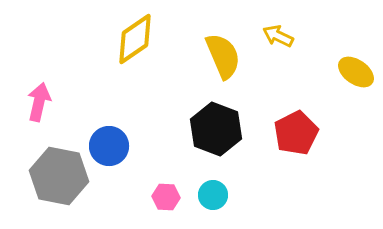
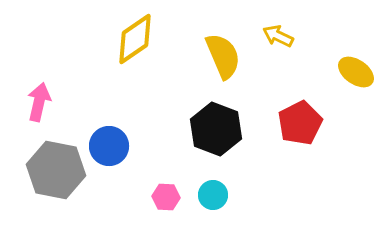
red pentagon: moved 4 px right, 10 px up
gray hexagon: moved 3 px left, 6 px up
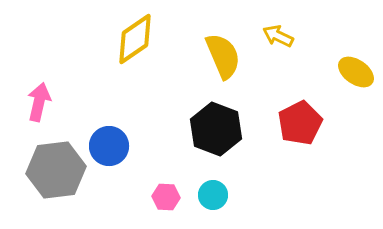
gray hexagon: rotated 18 degrees counterclockwise
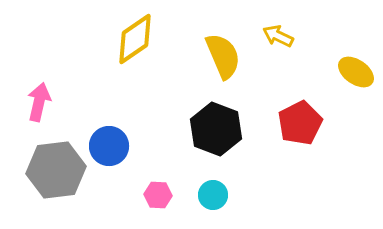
pink hexagon: moved 8 px left, 2 px up
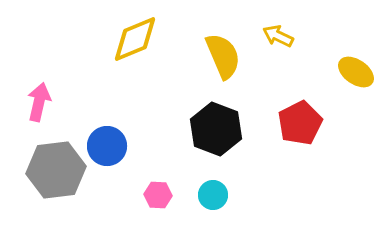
yellow diamond: rotated 12 degrees clockwise
blue circle: moved 2 px left
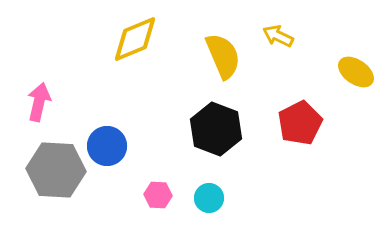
gray hexagon: rotated 10 degrees clockwise
cyan circle: moved 4 px left, 3 px down
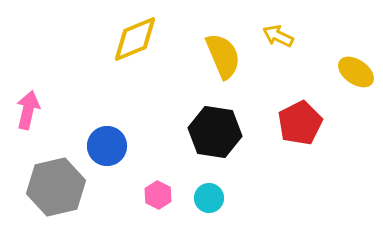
pink arrow: moved 11 px left, 8 px down
black hexagon: moved 1 px left, 3 px down; rotated 12 degrees counterclockwise
gray hexagon: moved 17 px down; rotated 16 degrees counterclockwise
pink hexagon: rotated 24 degrees clockwise
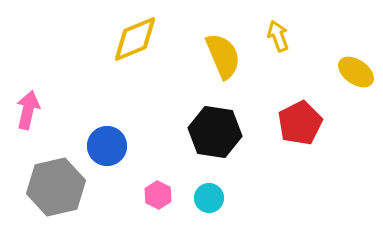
yellow arrow: rotated 44 degrees clockwise
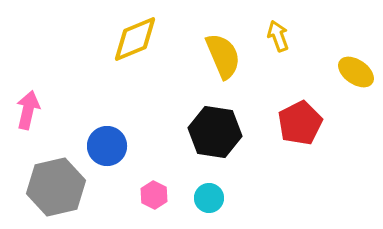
pink hexagon: moved 4 px left
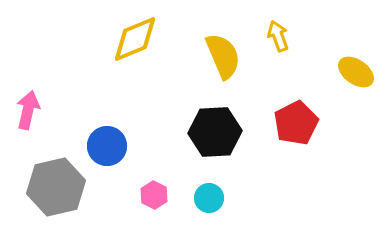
red pentagon: moved 4 px left
black hexagon: rotated 12 degrees counterclockwise
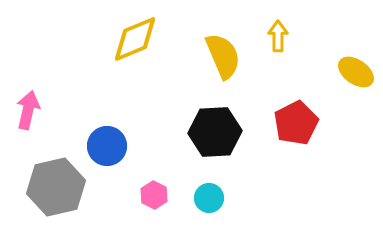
yellow arrow: rotated 20 degrees clockwise
